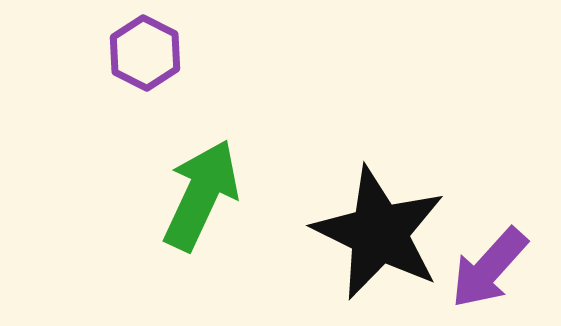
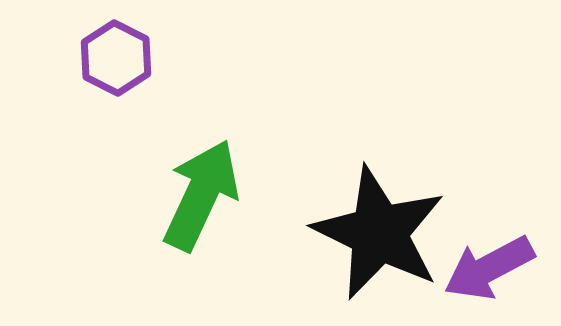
purple hexagon: moved 29 px left, 5 px down
purple arrow: rotated 20 degrees clockwise
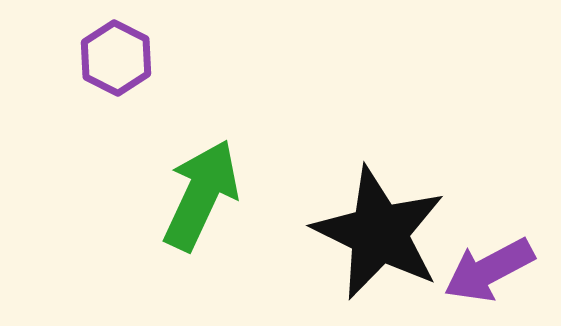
purple arrow: moved 2 px down
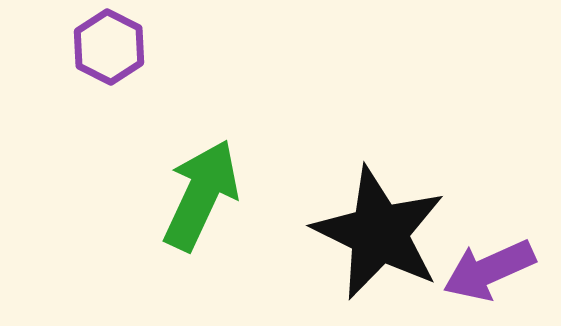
purple hexagon: moved 7 px left, 11 px up
purple arrow: rotated 4 degrees clockwise
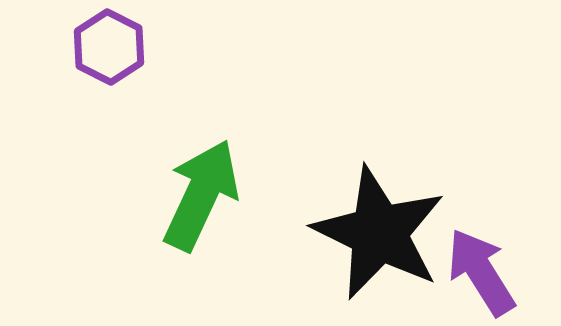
purple arrow: moved 8 px left, 2 px down; rotated 82 degrees clockwise
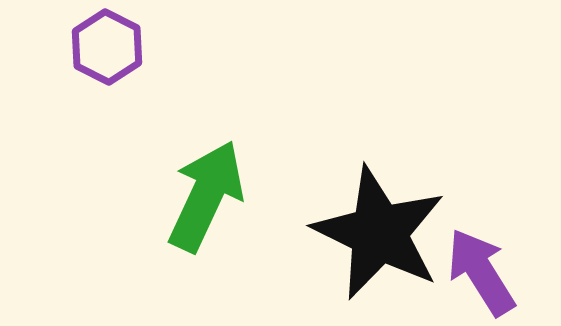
purple hexagon: moved 2 px left
green arrow: moved 5 px right, 1 px down
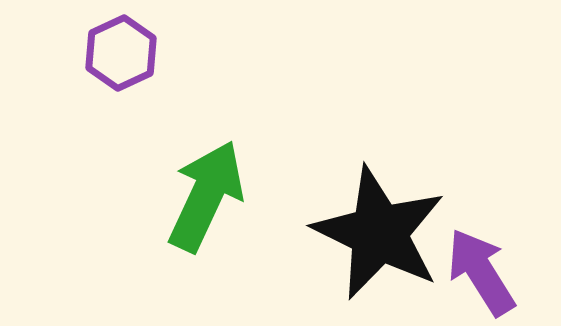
purple hexagon: moved 14 px right, 6 px down; rotated 8 degrees clockwise
